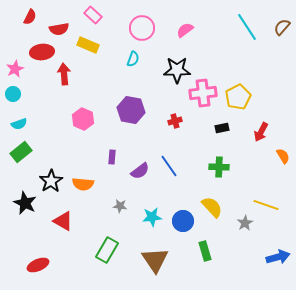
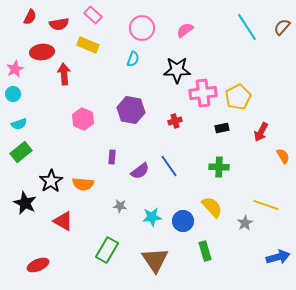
red semicircle at (59, 29): moved 5 px up
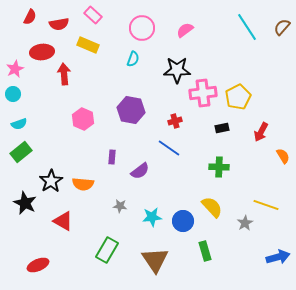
blue line at (169, 166): moved 18 px up; rotated 20 degrees counterclockwise
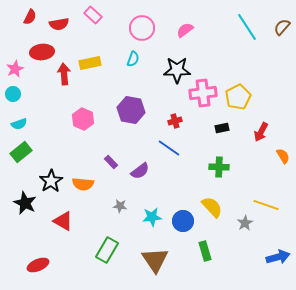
yellow rectangle at (88, 45): moved 2 px right, 18 px down; rotated 35 degrees counterclockwise
purple rectangle at (112, 157): moved 1 px left, 5 px down; rotated 48 degrees counterclockwise
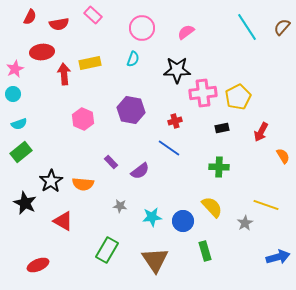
pink semicircle at (185, 30): moved 1 px right, 2 px down
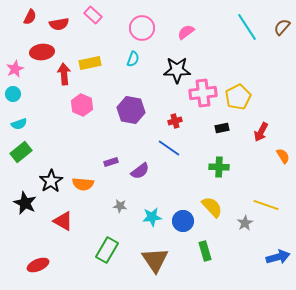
pink hexagon at (83, 119): moved 1 px left, 14 px up
purple rectangle at (111, 162): rotated 64 degrees counterclockwise
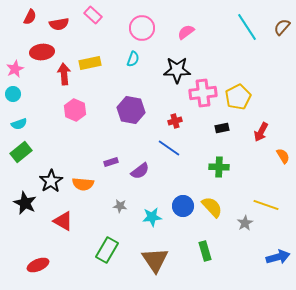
pink hexagon at (82, 105): moved 7 px left, 5 px down
blue circle at (183, 221): moved 15 px up
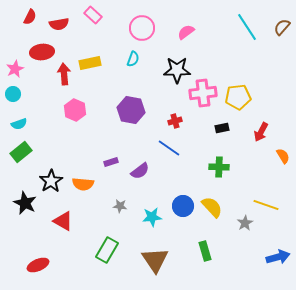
yellow pentagon at (238, 97): rotated 20 degrees clockwise
